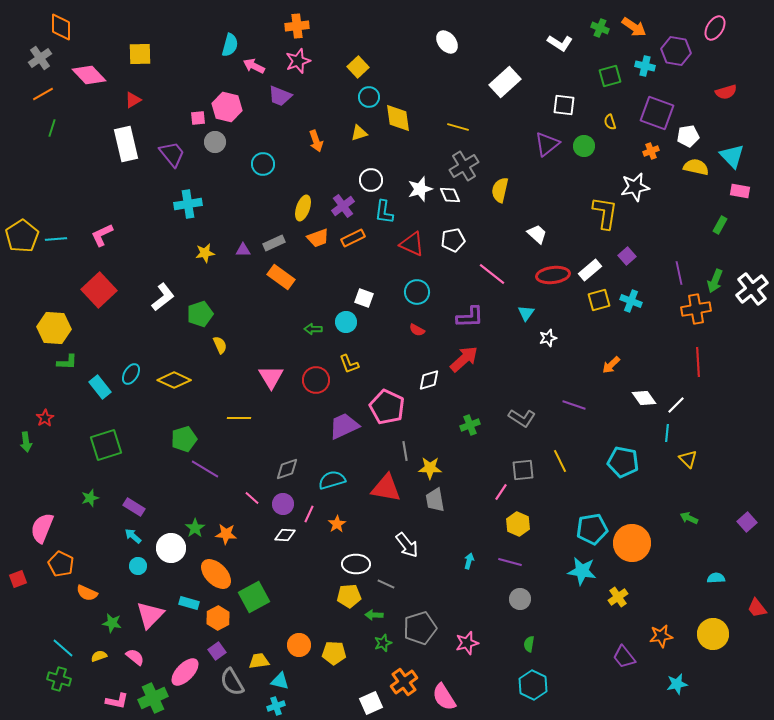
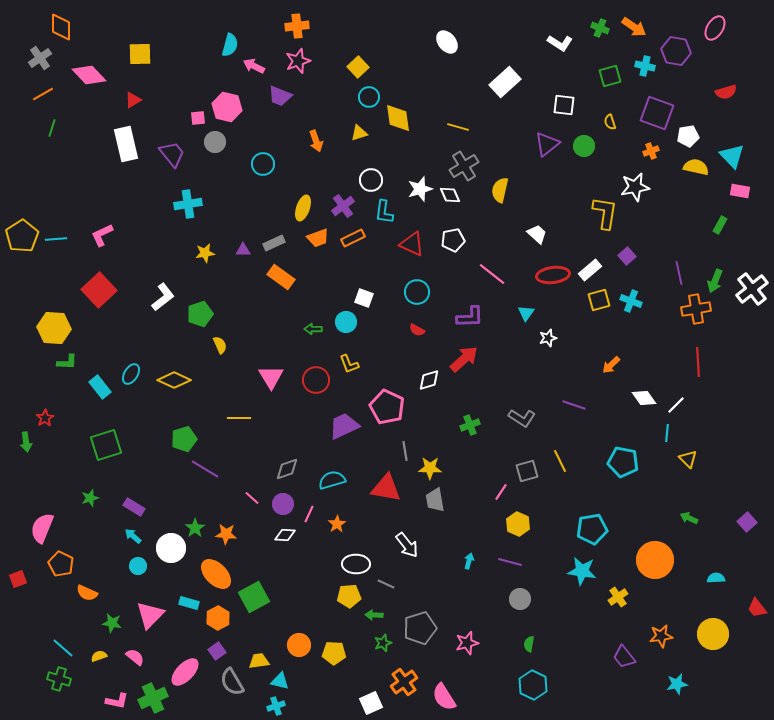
gray square at (523, 470): moved 4 px right, 1 px down; rotated 10 degrees counterclockwise
orange circle at (632, 543): moved 23 px right, 17 px down
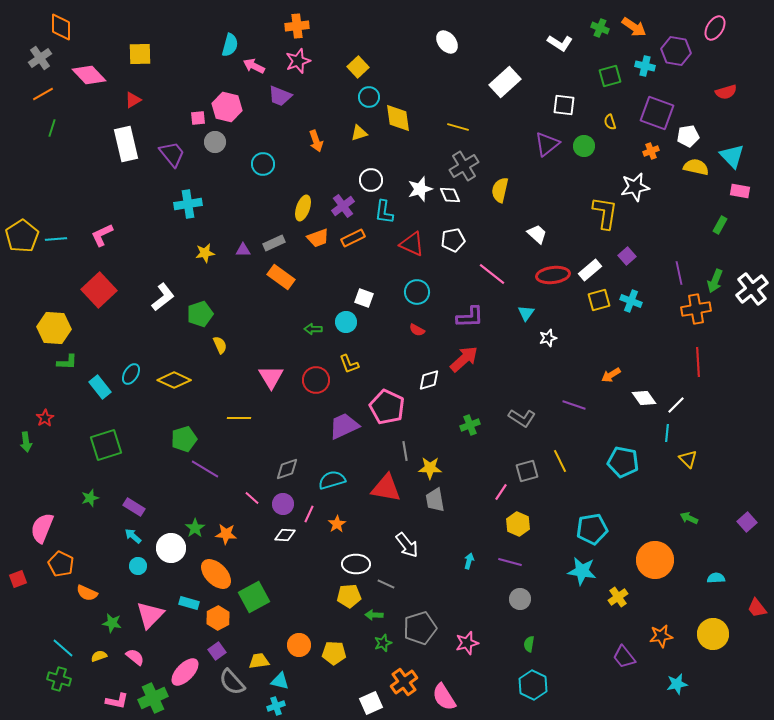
orange arrow at (611, 365): moved 10 px down; rotated 12 degrees clockwise
gray semicircle at (232, 682): rotated 12 degrees counterclockwise
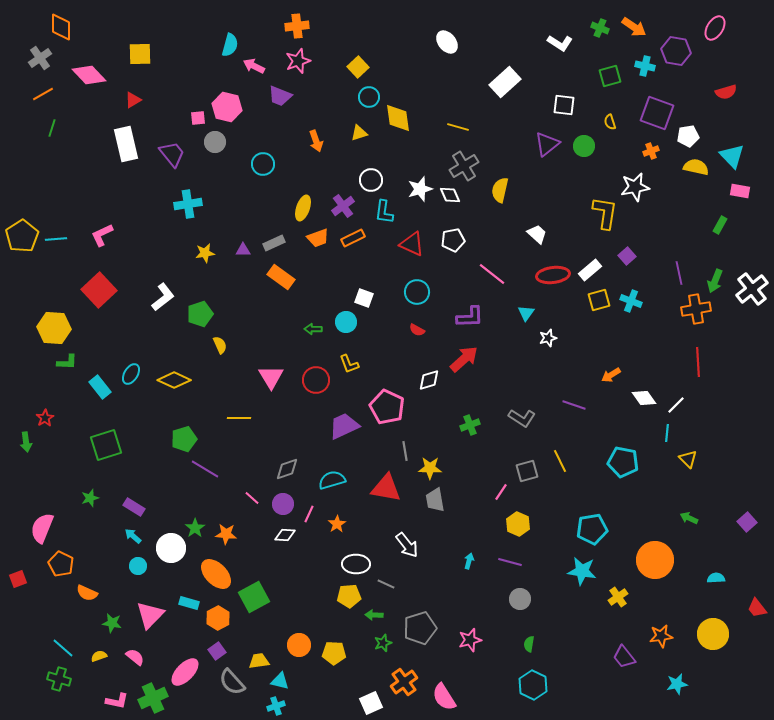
pink star at (467, 643): moved 3 px right, 3 px up
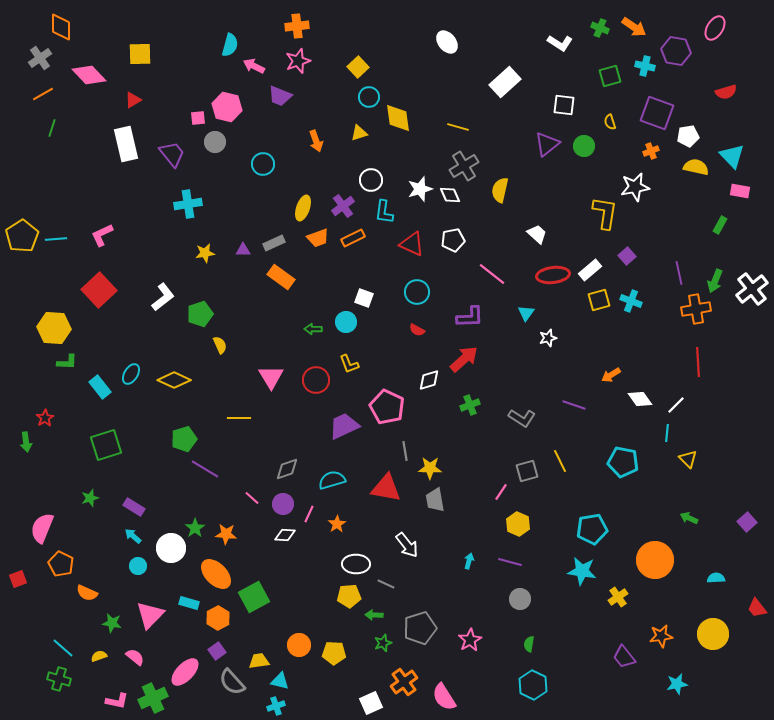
white diamond at (644, 398): moved 4 px left, 1 px down
green cross at (470, 425): moved 20 px up
pink star at (470, 640): rotated 15 degrees counterclockwise
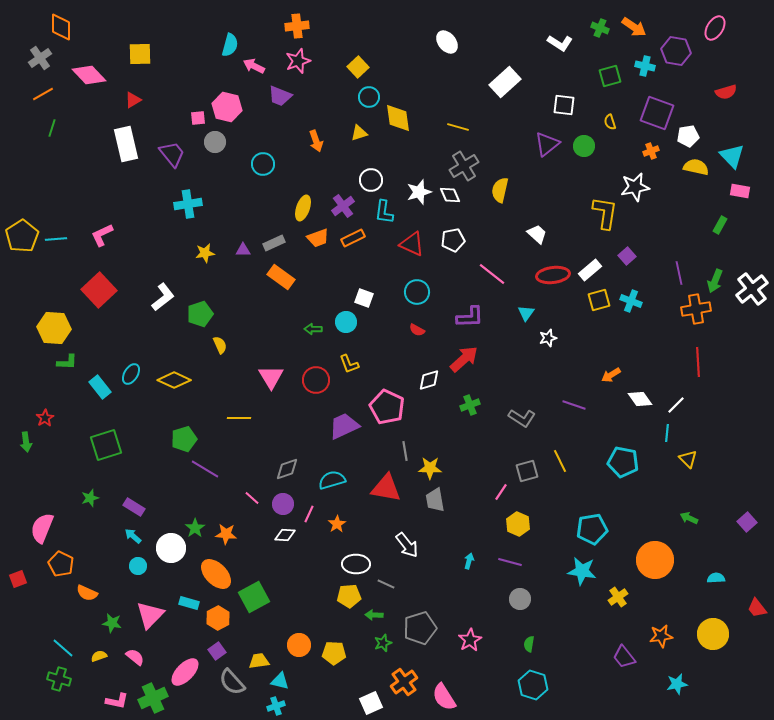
white star at (420, 189): moved 1 px left, 3 px down
cyan hexagon at (533, 685): rotated 8 degrees counterclockwise
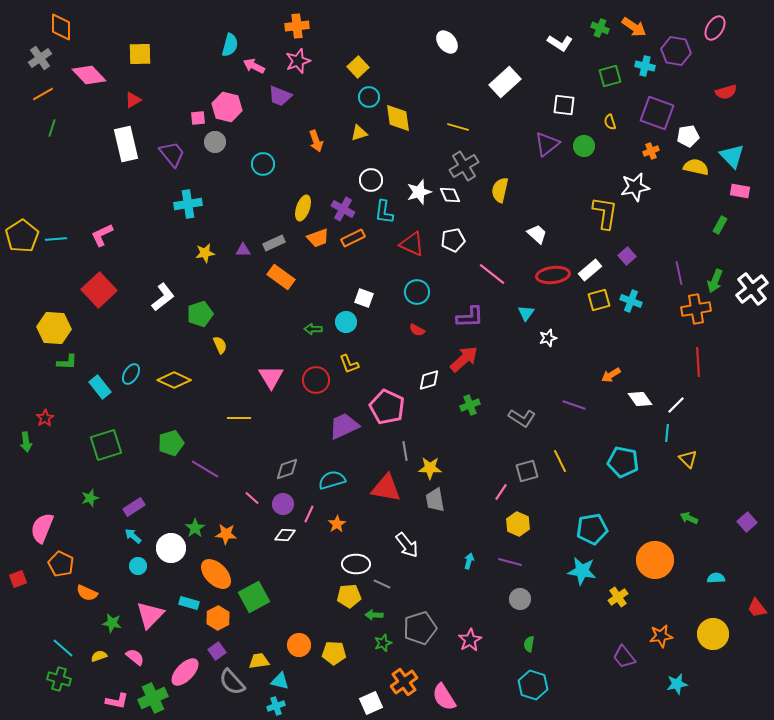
purple cross at (343, 206): moved 3 px down; rotated 25 degrees counterclockwise
green pentagon at (184, 439): moved 13 px left, 4 px down
purple rectangle at (134, 507): rotated 65 degrees counterclockwise
gray line at (386, 584): moved 4 px left
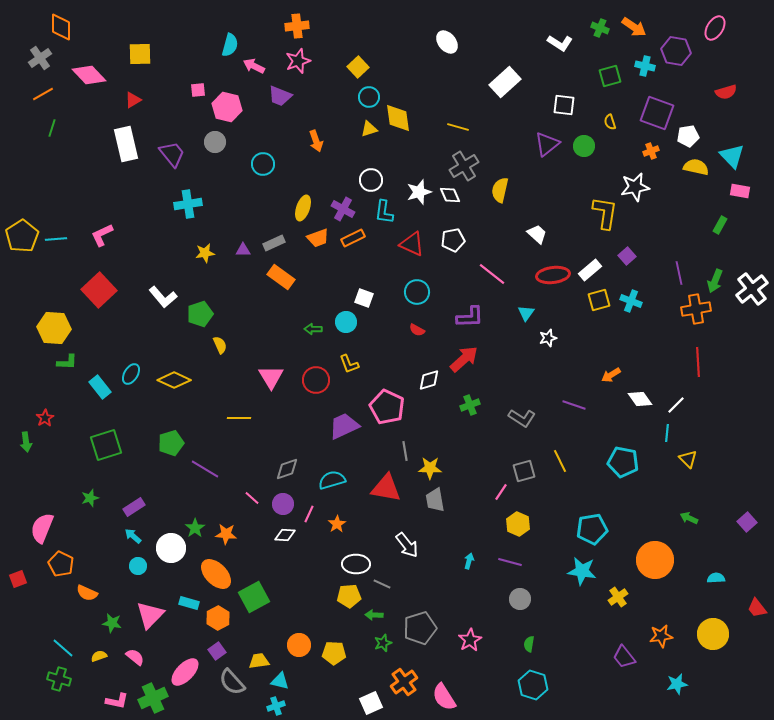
pink square at (198, 118): moved 28 px up
yellow triangle at (359, 133): moved 10 px right, 4 px up
white L-shape at (163, 297): rotated 88 degrees clockwise
gray square at (527, 471): moved 3 px left
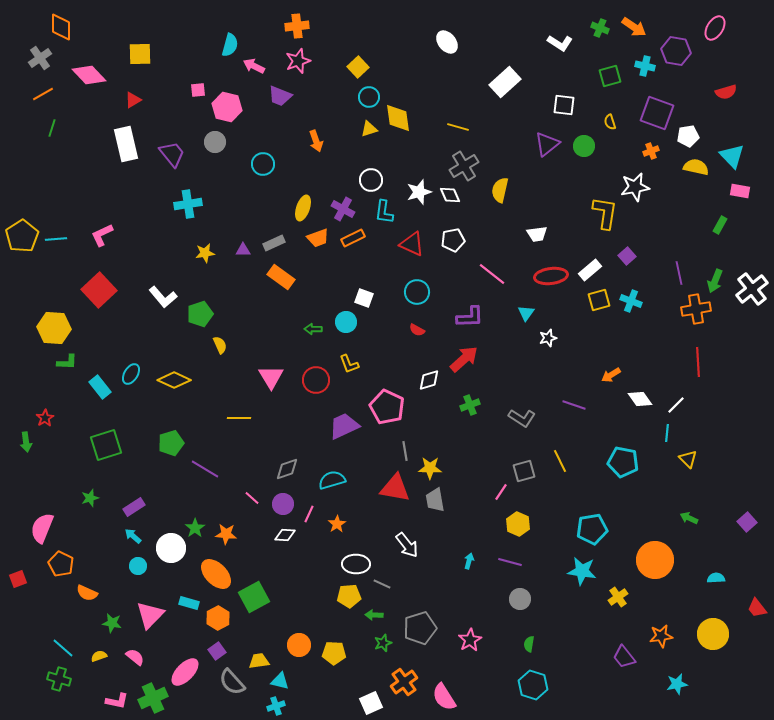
white trapezoid at (537, 234): rotated 130 degrees clockwise
red ellipse at (553, 275): moved 2 px left, 1 px down
red triangle at (386, 488): moved 9 px right
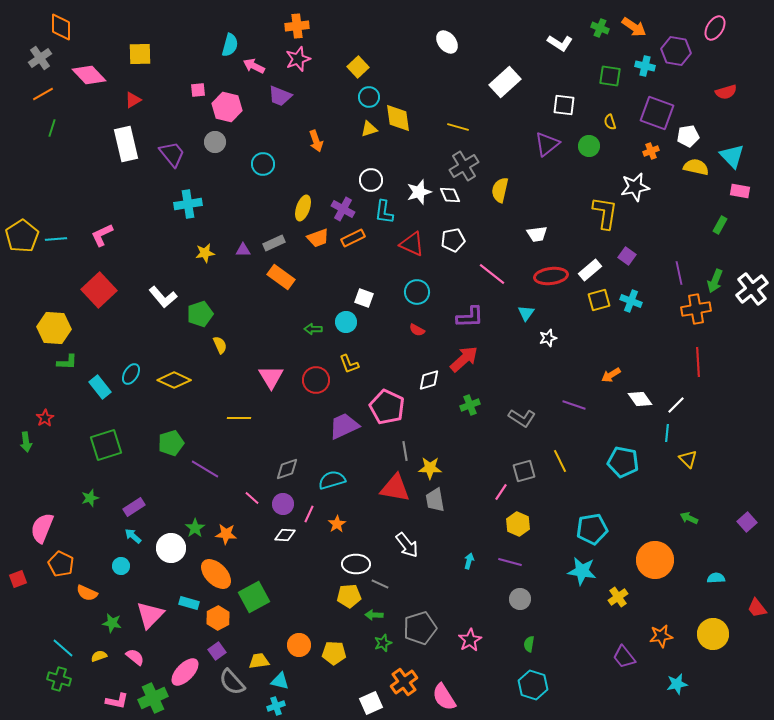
pink star at (298, 61): moved 2 px up
green square at (610, 76): rotated 25 degrees clockwise
green circle at (584, 146): moved 5 px right
purple square at (627, 256): rotated 12 degrees counterclockwise
cyan circle at (138, 566): moved 17 px left
gray line at (382, 584): moved 2 px left
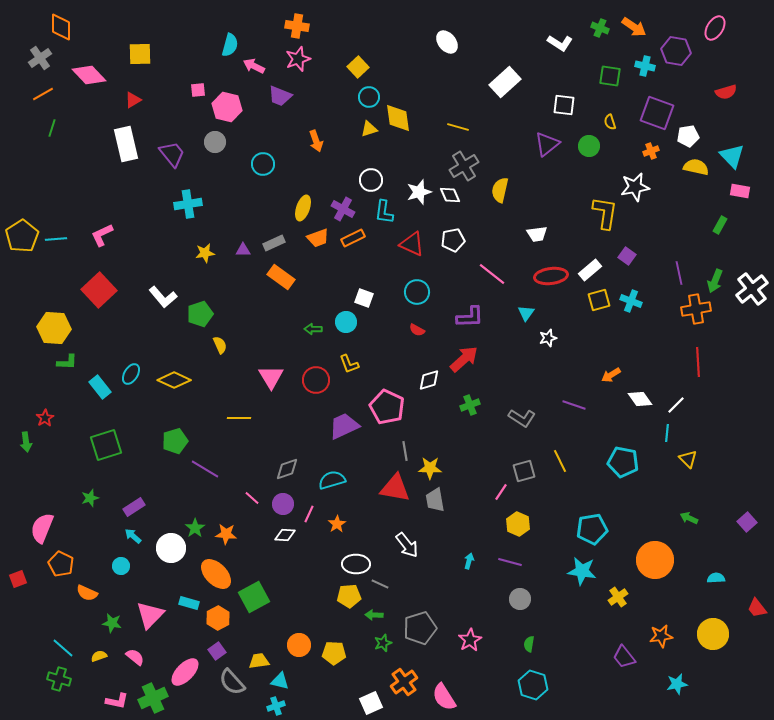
orange cross at (297, 26): rotated 15 degrees clockwise
green pentagon at (171, 443): moved 4 px right, 2 px up
